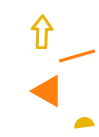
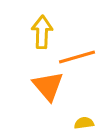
orange line: moved 1 px down
orange triangle: moved 5 px up; rotated 20 degrees clockwise
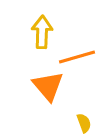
yellow semicircle: rotated 78 degrees clockwise
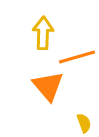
yellow arrow: moved 1 px right, 1 px down
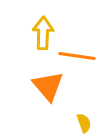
orange line: moved 1 px up; rotated 24 degrees clockwise
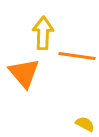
orange triangle: moved 24 px left, 13 px up
yellow semicircle: moved 1 px right, 1 px down; rotated 42 degrees counterclockwise
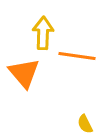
yellow semicircle: rotated 144 degrees counterclockwise
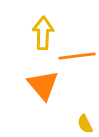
orange line: rotated 15 degrees counterclockwise
orange triangle: moved 19 px right, 12 px down
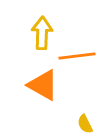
yellow arrow: moved 1 px left
orange triangle: rotated 20 degrees counterclockwise
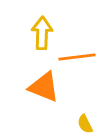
orange line: moved 1 px down
orange triangle: moved 1 px right, 2 px down; rotated 8 degrees counterclockwise
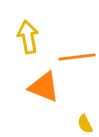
yellow arrow: moved 14 px left, 4 px down; rotated 12 degrees counterclockwise
